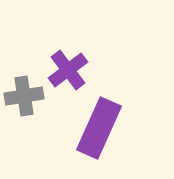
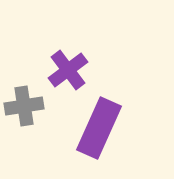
gray cross: moved 10 px down
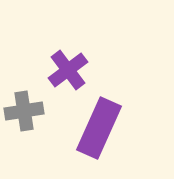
gray cross: moved 5 px down
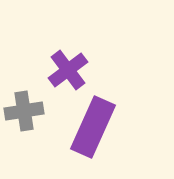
purple rectangle: moved 6 px left, 1 px up
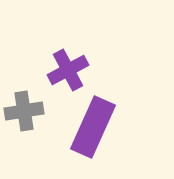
purple cross: rotated 9 degrees clockwise
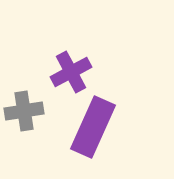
purple cross: moved 3 px right, 2 px down
